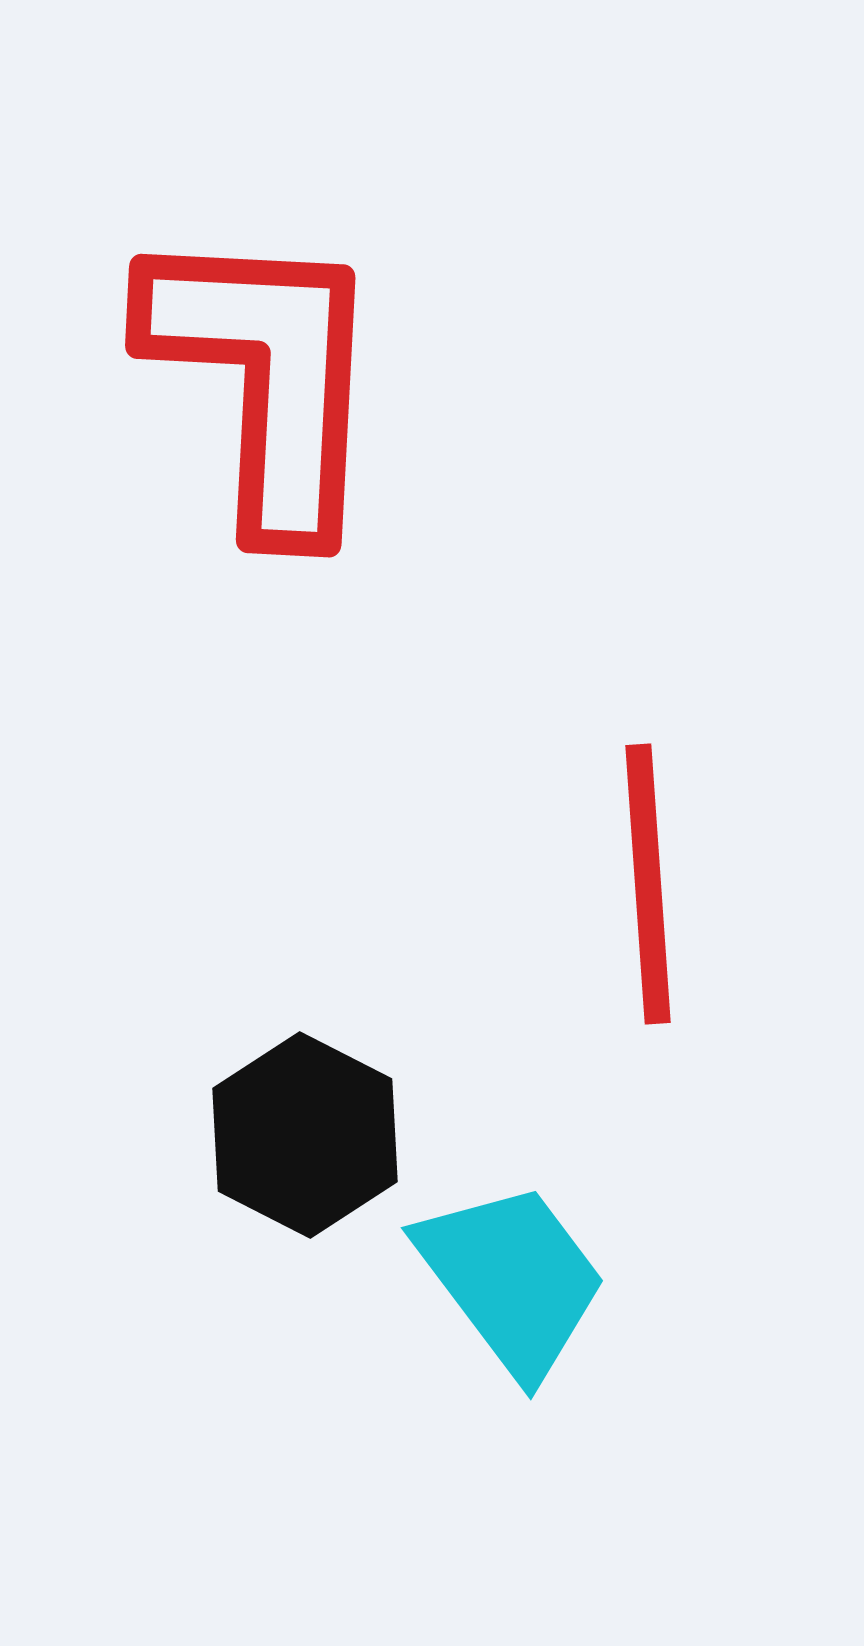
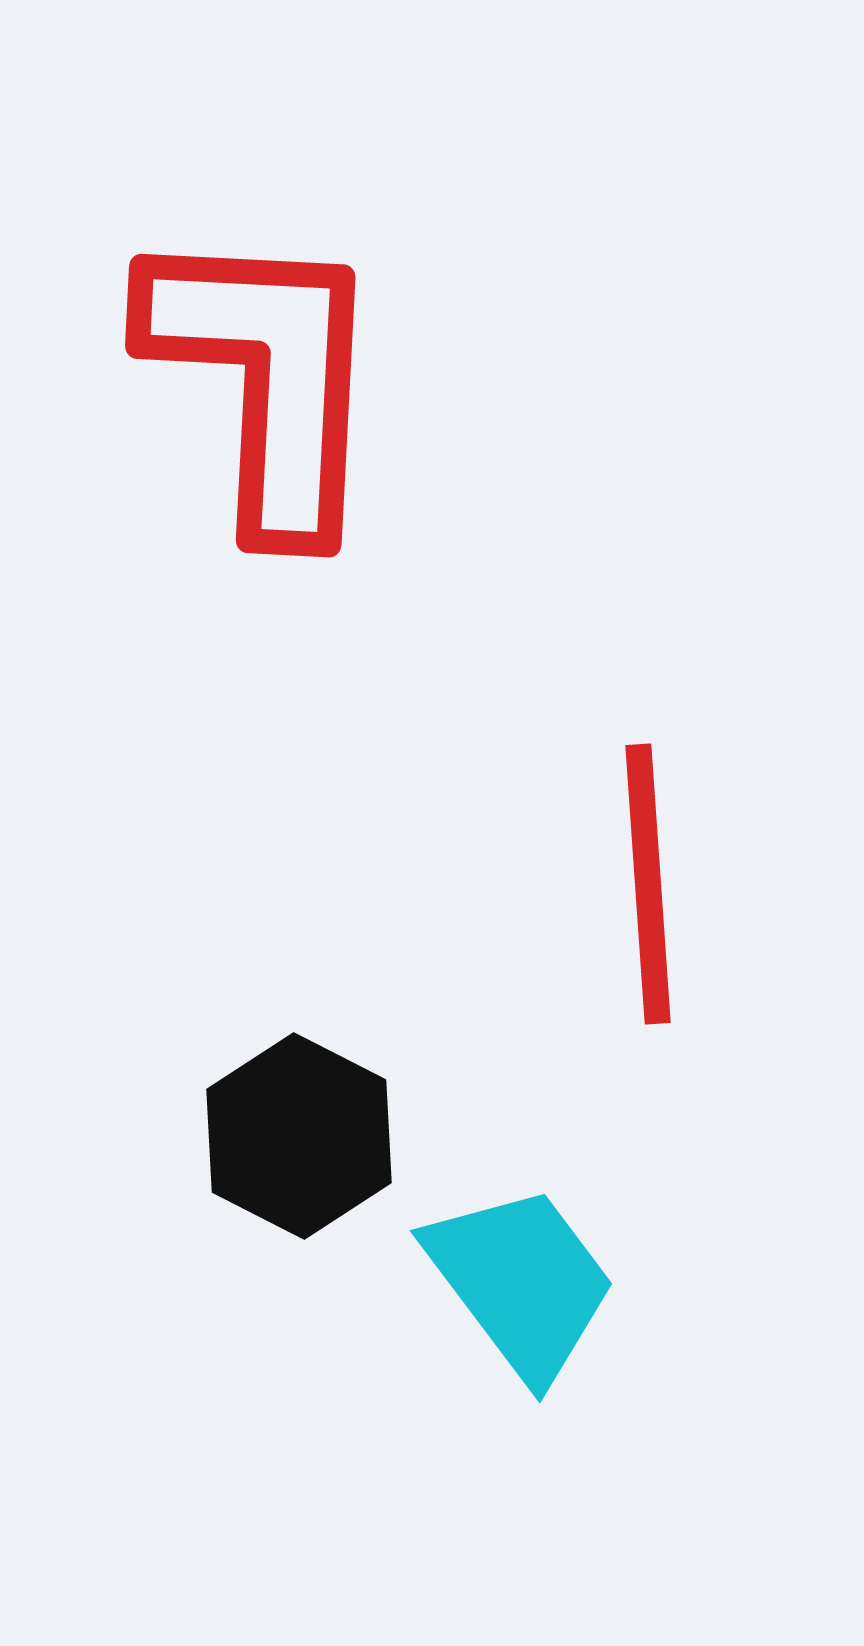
black hexagon: moved 6 px left, 1 px down
cyan trapezoid: moved 9 px right, 3 px down
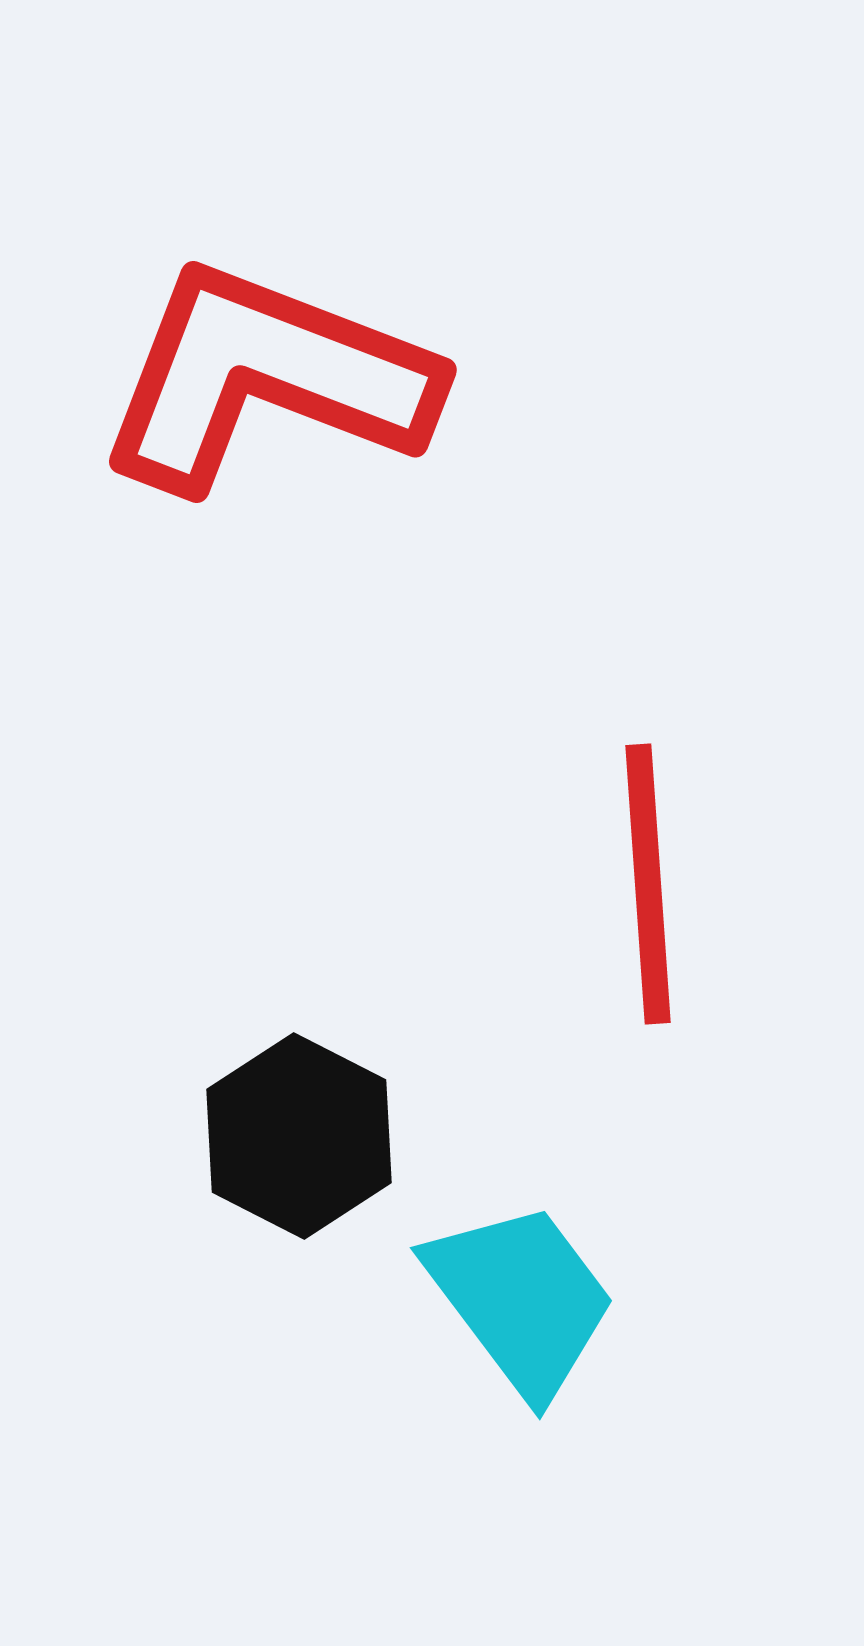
red L-shape: rotated 72 degrees counterclockwise
cyan trapezoid: moved 17 px down
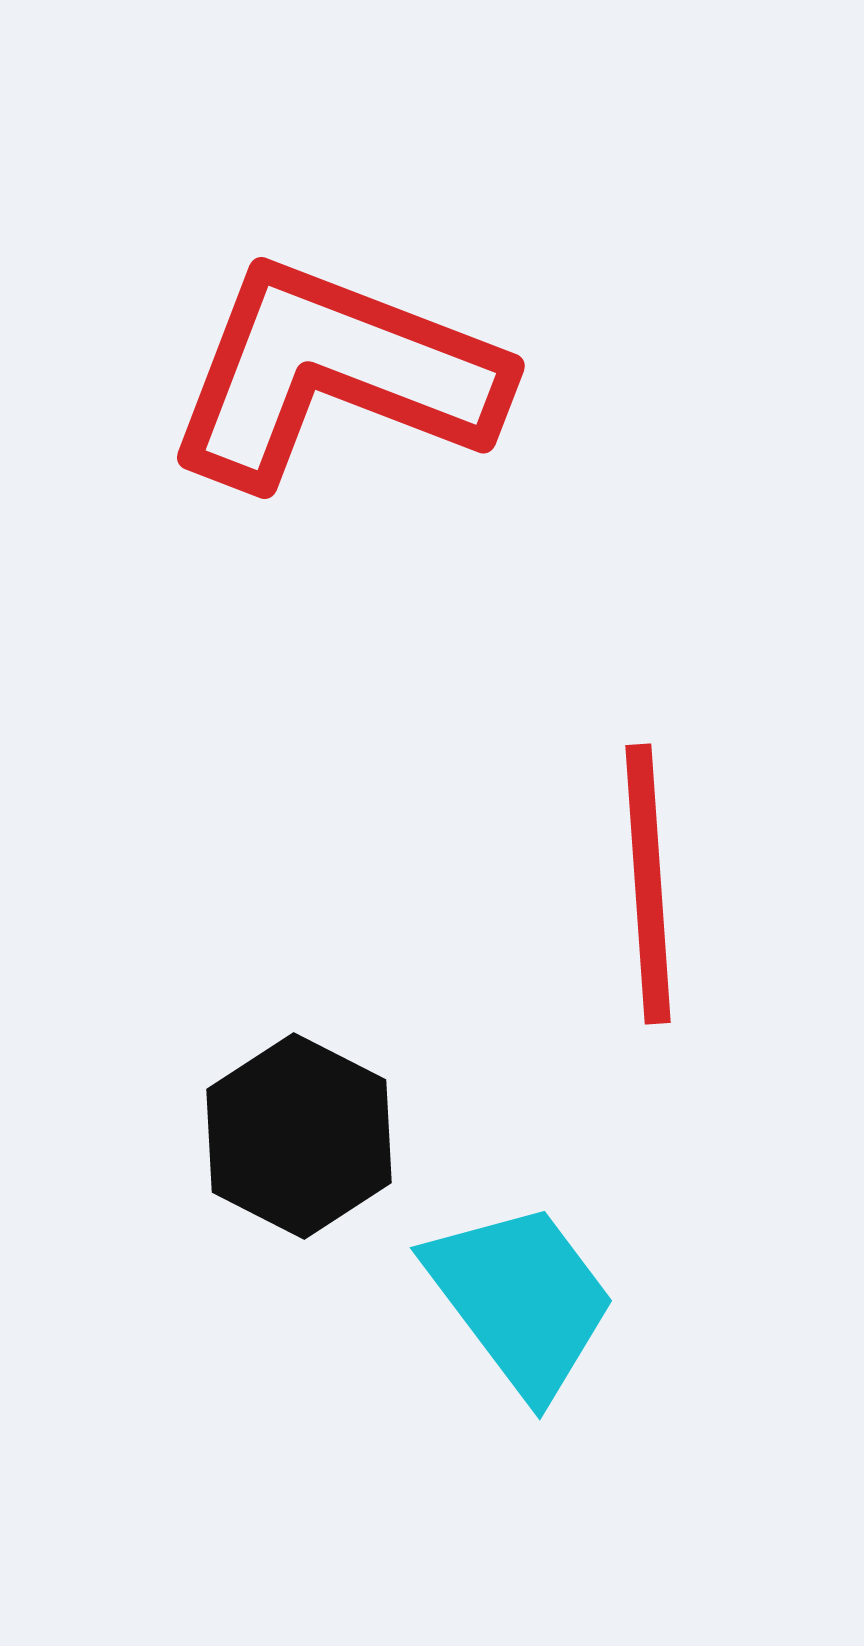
red L-shape: moved 68 px right, 4 px up
